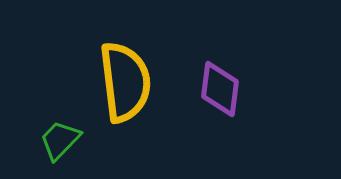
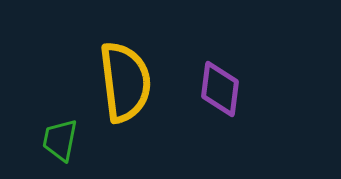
green trapezoid: rotated 33 degrees counterclockwise
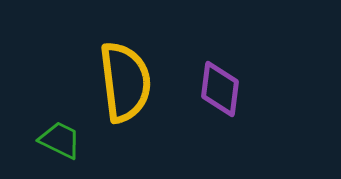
green trapezoid: rotated 105 degrees clockwise
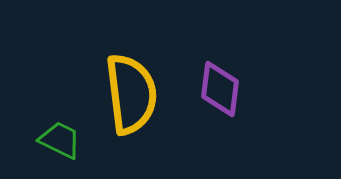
yellow semicircle: moved 6 px right, 12 px down
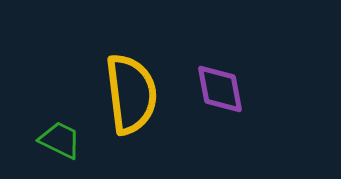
purple diamond: rotated 18 degrees counterclockwise
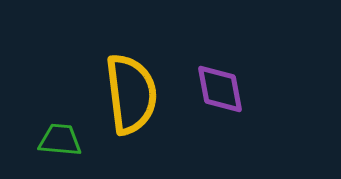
green trapezoid: rotated 21 degrees counterclockwise
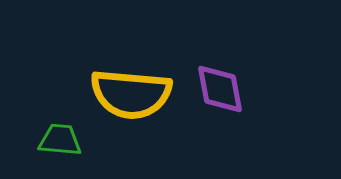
yellow semicircle: rotated 102 degrees clockwise
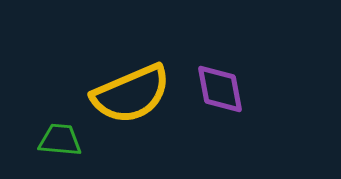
yellow semicircle: rotated 28 degrees counterclockwise
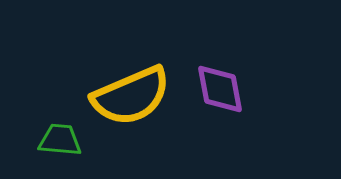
yellow semicircle: moved 2 px down
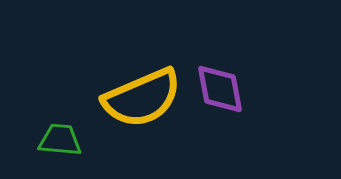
yellow semicircle: moved 11 px right, 2 px down
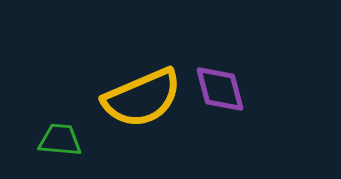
purple diamond: rotated 4 degrees counterclockwise
